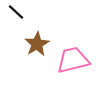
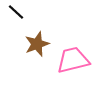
brown star: rotated 10 degrees clockwise
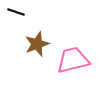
black line: rotated 24 degrees counterclockwise
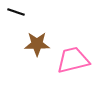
brown star: rotated 20 degrees clockwise
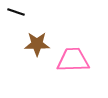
pink trapezoid: rotated 12 degrees clockwise
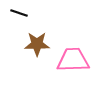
black line: moved 3 px right, 1 px down
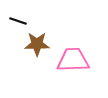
black line: moved 1 px left, 8 px down
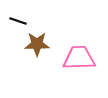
pink trapezoid: moved 6 px right, 2 px up
